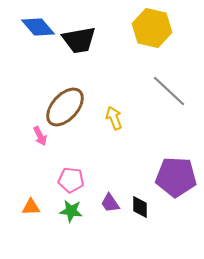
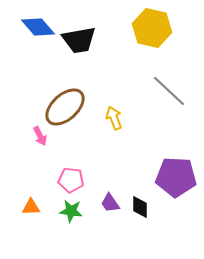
brown ellipse: rotated 6 degrees clockwise
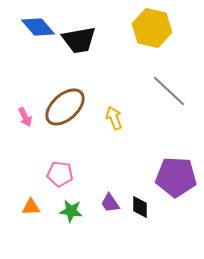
pink arrow: moved 15 px left, 19 px up
pink pentagon: moved 11 px left, 6 px up
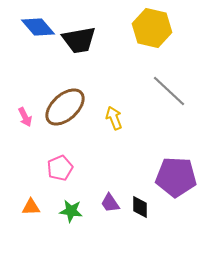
pink pentagon: moved 6 px up; rotated 30 degrees counterclockwise
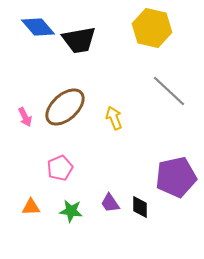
purple pentagon: rotated 15 degrees counterclockwise
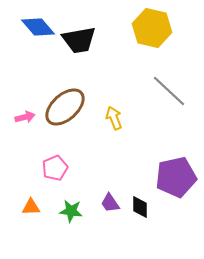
pink arrow: rotated 78 degrees counterclockwise
pink pentagon: moved 5 px left
